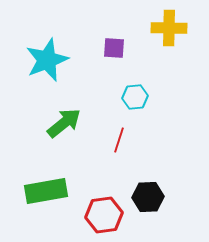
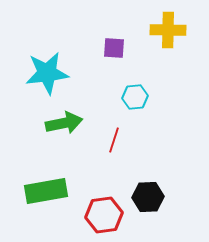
yellow cross: moved 1 px left, 2 px down
cyan star: moved 13 px down; rotated 15 degrees clockwise
green arrow: rotated 27 degrees clockwise
red line: moved 5 px left
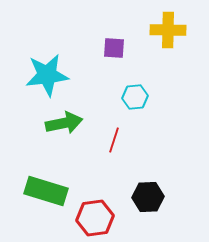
cyan star: moved 2 px down
green rectangle: rotated 27 degrees clockwise
red hexagon: moved 9 px left, 3 px down
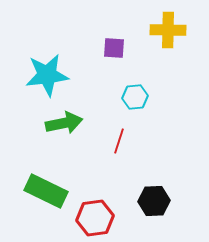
red line: moved 5 px right, 1 px down
green rectangle: rotated 9 degrees clockwise
black hexagon: moved 6 px right, 4 px down
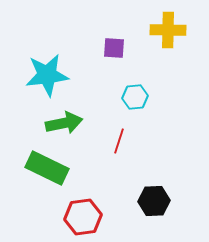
green rectangle: moved 1 px right, 23 px up
red hexagon: moved 12 px left, 1 px up
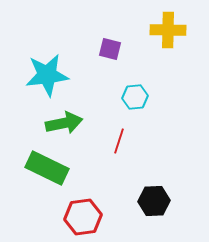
purple square: moved 4 px left, 1 px down; rotated 10 degrees clockwise
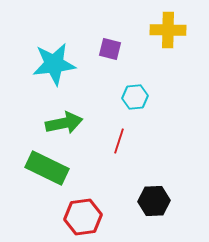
cyan star: moved 7 px right, 11 px up
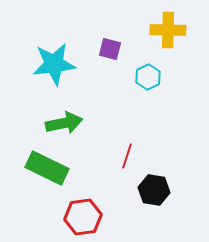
cyan hexagon: moved 13 px right, 20 px up; rotated 20 degrees counterclockwise
red line: moved 8 px right, 15 px down
black hexagon: moved 11 px up; rotated 12 degrees clockwise
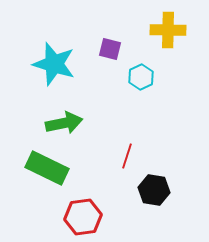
cyan star: rotated 24 degrees clockwise
cyan hexagon: moved 7 px left
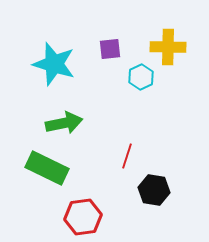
yellow cross: moved 17 px down
purple square: rotated 20 degrees counterclockwise
